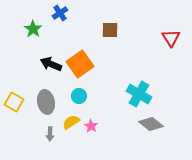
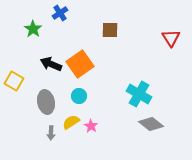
yellow square: moved 21 px up
gray arrow: moved 1 px right, 1 px up
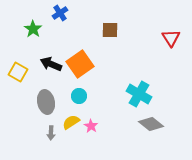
yellow square: moved 4 px right, 9 px up
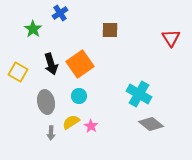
black arrow: rotated 130 degrees counterclockwise
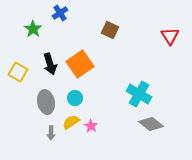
brown square: rotated 24 degrees clockwise
red triangle: moved 1 px left, 2 px up
black arrow: moved 1 px left
cyan circle: moved 4 px left, 2 px down
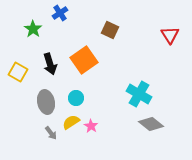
red triangle: moved 1 px up
orange square: moved 4 px right, 4 px up
cyan circle: moved 1 px right
gray arrow: rotated 40 degrees counterclockwise
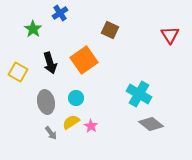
black arrow: moved 1 px up
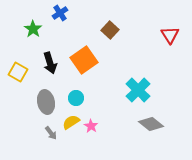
brown square: rotated 18 degrees clockwise
cyan cross: moved 1 px left, 4 px up; rotated 15 degrees clockwise
